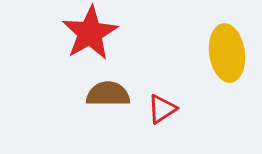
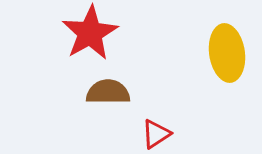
brown semicircle: moved 2 px up
red triangle: moved 6 px left, 25 px down
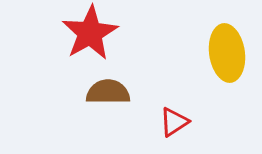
red triangle: moved 18 px right, 12 px up
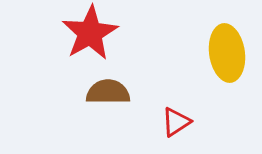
red triangle: moved 2 px right
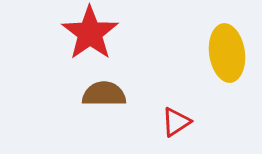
red star: rotated 6 degrees counterclockwise
brown semicircle: moved 4 px left, 2 px down
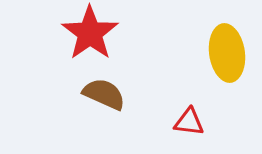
brown semicircle: rotated 24 degrees clockwise
red triangle: moved 13 px right; rotated 40 degrees clockwise
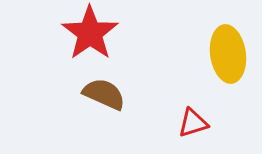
yellow ellipse: moved 1 px right, 1 px down
red triangle: moved 4 px right, 1 px down; rotated 24 degrees counterclockwise
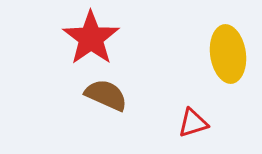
red star: moved 1 px right, 5 px down
brown semicircle: moved 2 px right, 1 px down
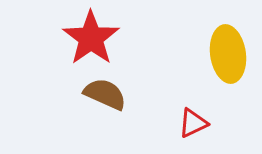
brown semicircle: moved 1 px left, 1 px up
red triangle: rotated 8 degrees counterclockwise
